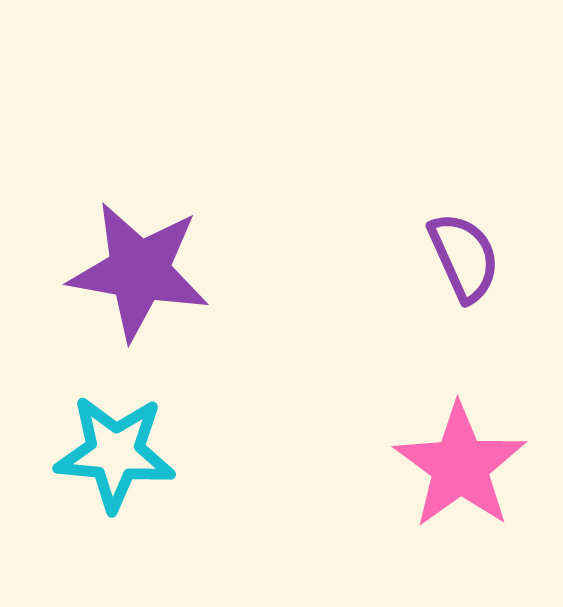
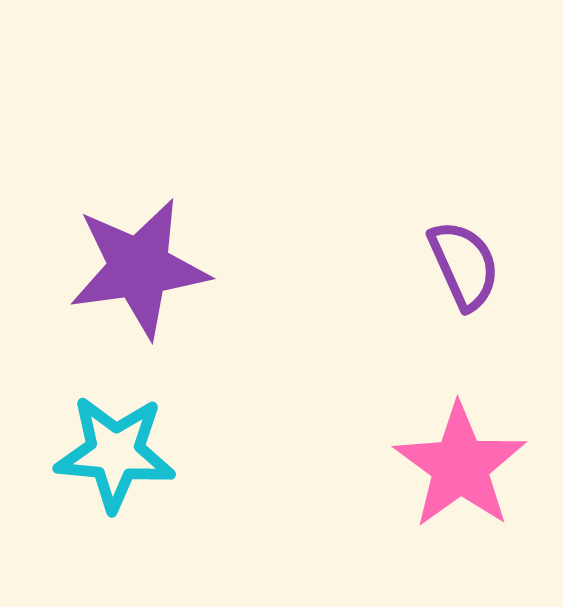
purple semicircle: moved 8 px down
purple star: moved 3 px up; rotated 18 degrees counterclockwise
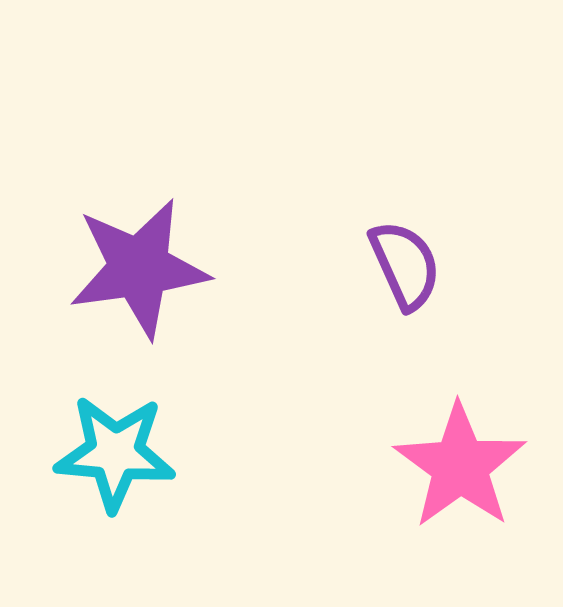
purple semicircle: moved 59 px left
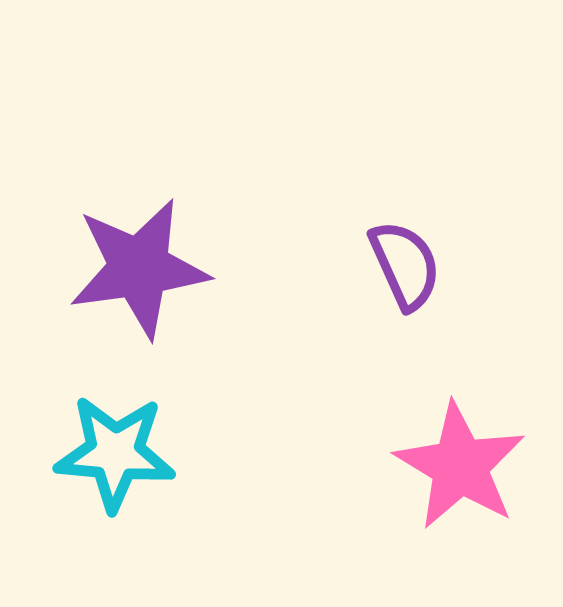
pink star: rotated 5 degrees counterclockwise
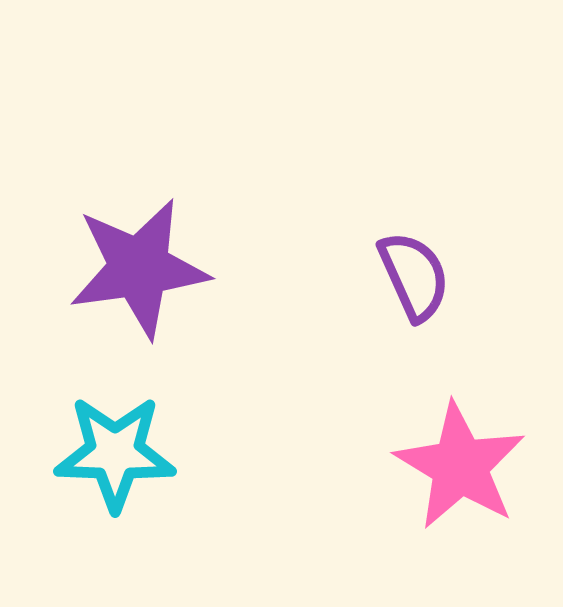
purple semicircle: moved 9 px right, 11 px down
cyan star: rotated 3 degrees counterclockwise
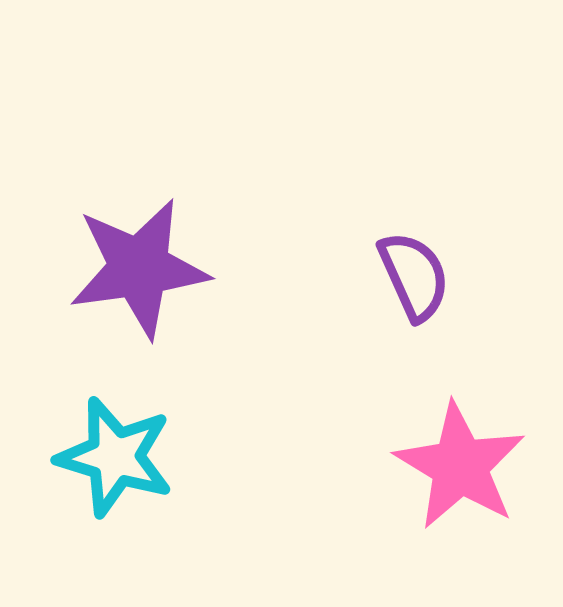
cyan star: moved 4 px down; rotated 15 degrees clockwise
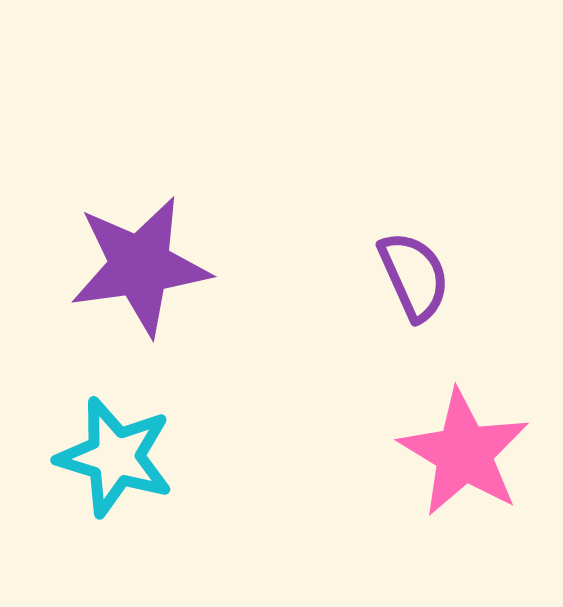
purple star: moved 1 px right, 2 px up
pink star: moved 4 px right, 13 px up
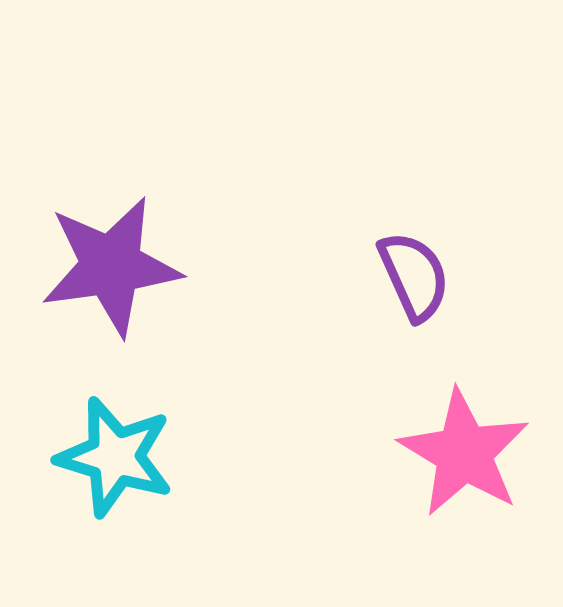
purple star: moved 29 px left
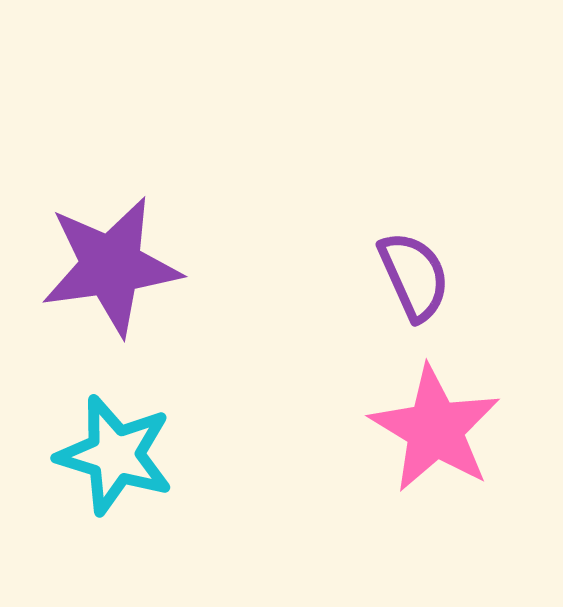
pink star: moved 29 px left, 24 px up
cyan star: moved 2 px up
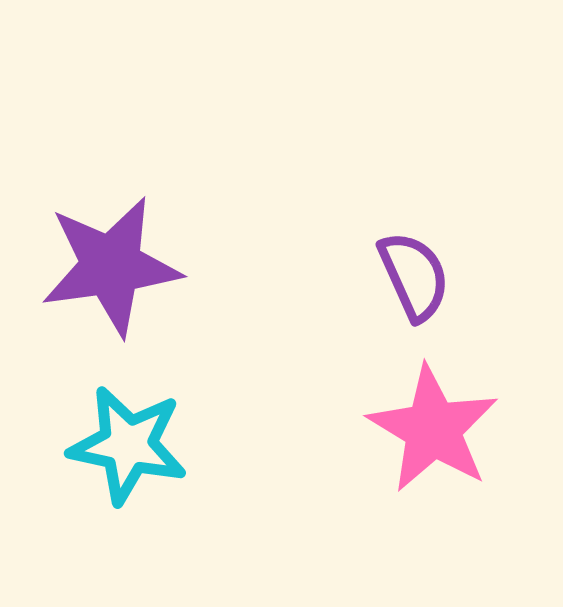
pink star: moved 2 px left
cyan star: moved 13 px right, 10 px up; rotated 5 degrees counterclockwise
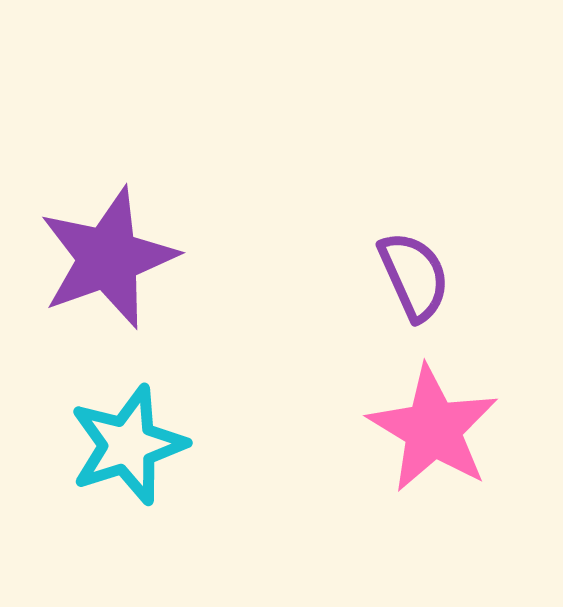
purple star: moved 3 px left, 8 px up; rotated 12 degrees counterclockwise
cyan star: rotated 30 degrees counterclockwise
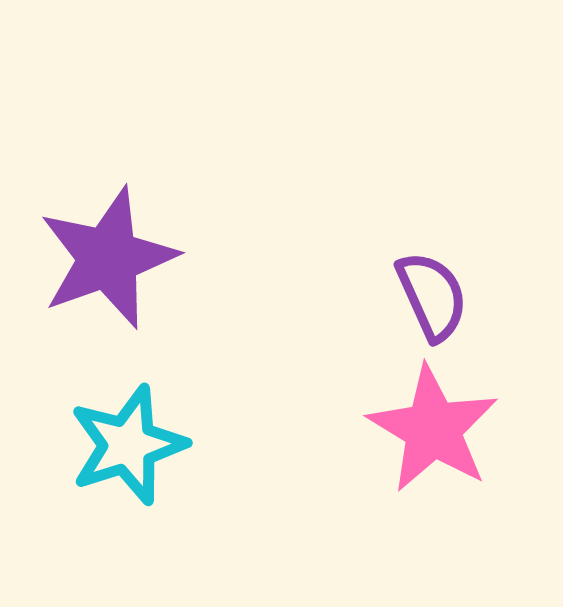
purple semicircle: moved 18 px right, 20 px down
